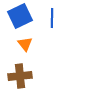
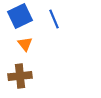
blue line: moved 2 px right, 1 px down; rotated 24 degrees counterclockwise
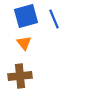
blue square: moved 6 px right; rotated 10 degrees clockwise
orange triangle: moved 1 px left, 1 px up
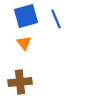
blue line: moved 2 px right
brown cross: moved 6 px down
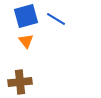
blue line: rotated 36 degrees counterclockwise
orange triangle: moved 2 px right, 2 px up
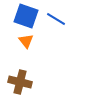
blue square: rotated 35 degrees clockwise
brown cross: rotated 20 degrees clockwise
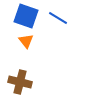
blue line: moved 2 px right, 1 px up
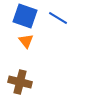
blue square: moved 1 px left
